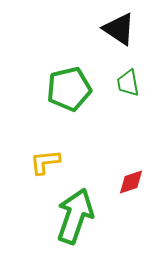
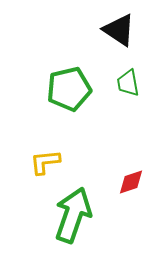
black triangle: moved 1 px down
green arrow: moved 2 px left, 1 px up
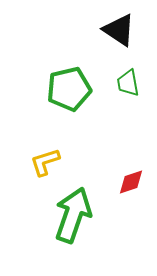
yellow L-shape: rotated 12 degrees counterclockwise
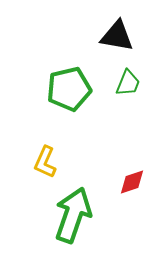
black triangle: moved 2 px left, 6 px down; rotated 24 degrees counterclockwise
green trapezoid: rotated 148 degrees counterclockwise
yellow L-shape: rotated 48 degrees counterclockwise
red diamond: moved 1 px right
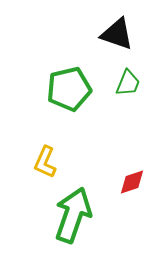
black triangle: moved 2 px up; rotated 9 degrees clockwise
